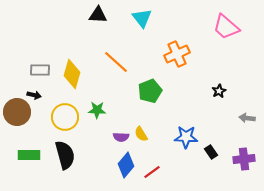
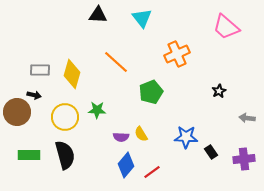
green pentagon: moved 1 px right, 1 px down
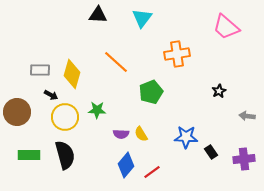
cyan triangle: rotated 15 degrees clockwise
orange cross: rotated 15 degrees clockwise
black arrow: moved 17 px right; rotated 16 degrees clockwise
gray arrow: moved 2 px up
purple semicircle: moved 3 px up
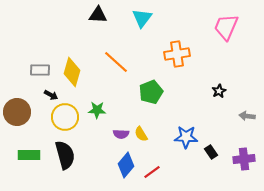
pink trapezoid: rotated 72 degrees clockwise
yellow diamond: moved 2 px up
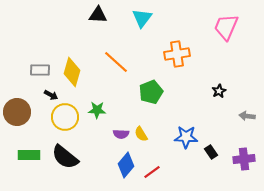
black semicircle: moved 2 px down; rotated 144 degrees clockwise
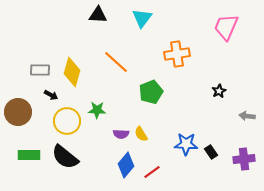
brown circle: moved 1 px right
yellow circle: moved 2 px right, 4 px down
blue star: moved 7 px down
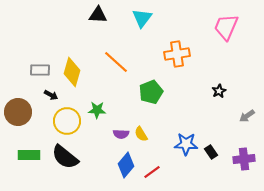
gray arrow: rotated 42 degrees counterclockwise
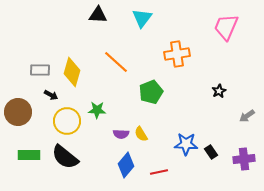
red line: moved 7 px right; rotated 24 degrees clockwise
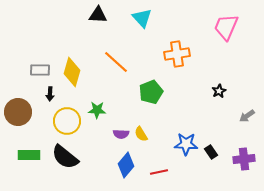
cyan triangle: rotated 20 degrees counterclockwise
black arrow: moved 1 px left, 1 px up; rotated 64 degrees clockwise
